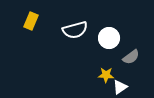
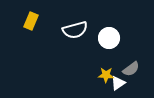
gray semicircle: moved 12 px down
white triangle: moved 2 px left, 4 px up
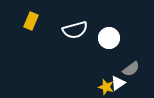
yellow star: moved 12 px down; rotated 14 degrees clockwise
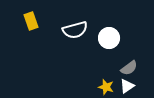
yellow rectangle: rotated 42 degrees counterclockwise
gray semicircle: moved 2 px left, 1 px up
white triangle: moved 9 px right, 3 px down
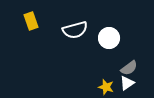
white triangle: moved 3 px up
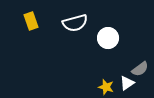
white semicircle: moved 7 px up
white circle: moved 1 px left
gray semicircle: moved 11 px right, 1 px down
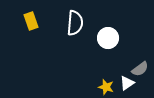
white semicircle: rotated 70 degrees counterclockwise
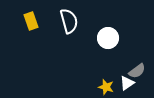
white semicircle: moved 6 px left, 2 px up; rotated 20 degrees counterclockwise
gray semicircle: moved 3 px left, 2 px down
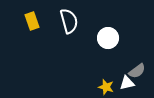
yellow rectangle: moved 1 px right
white triangle: rotated 21 degrees clockwise
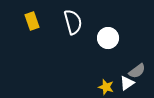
white semicircle: moved 4 px right, 1 px down
white triangle: rotated 21 degrees counterclockwise
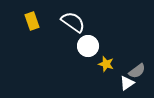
white semicircle: rotated 40 degrees counterclockwise
white circle: moved 20 px left, 8 px down
yellow star: moved 23 px up
